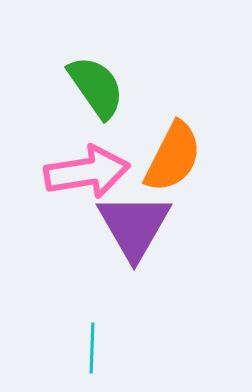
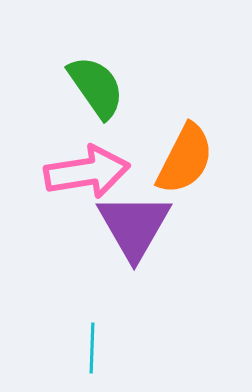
orange semicircle: moved 12 px right, 2 px down
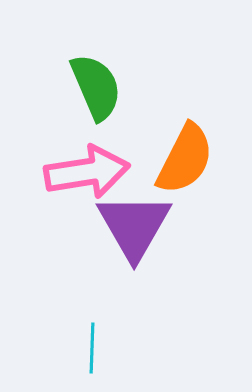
green semicircle: rotated 12 degrees clockwise
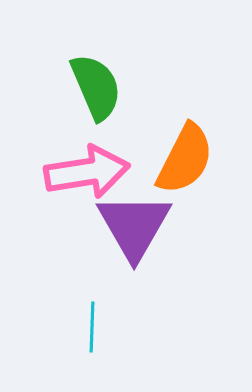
cyan line: moved 21 px up
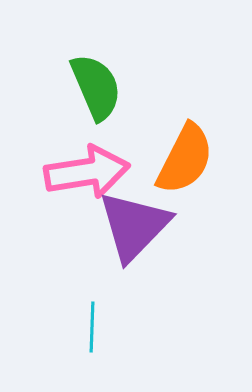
purple triangle: rotated 14 degrees clockwise
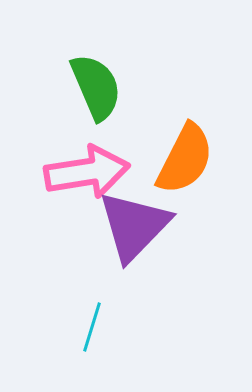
cyan line: rotated 15 degrees clockwise
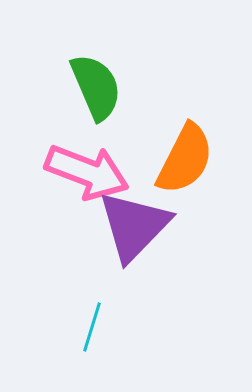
pink arrow: rotated 30 degrees clockwise
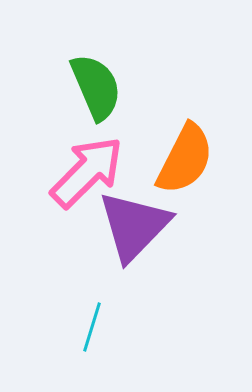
pink arrow: rotated 66 degrees counterclockwise
